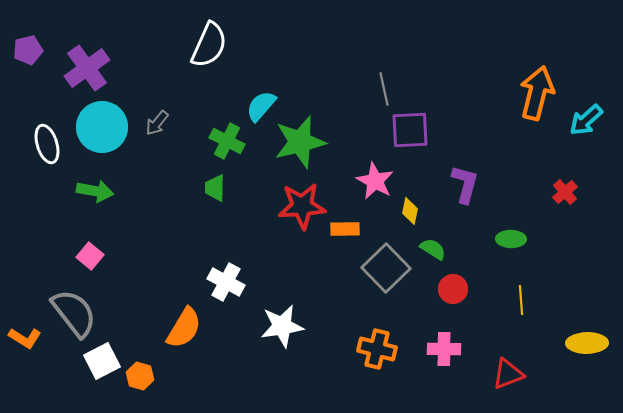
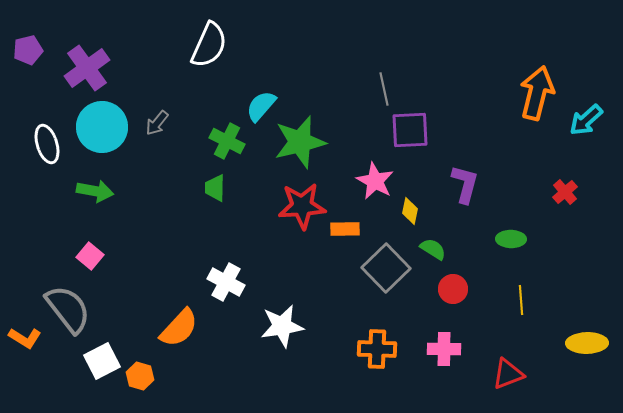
gray semicircle: moved 6 px left, 4 px up
orange semicircle: moved 5 px left; rotated 12 degrees clockwise
orange cross: rotated 12 degrees counterclockwise
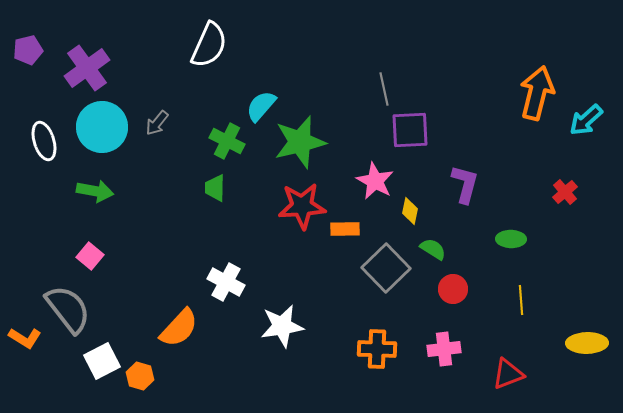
white ellipse: moved 3 px left, 3 px up
pink cross: rotated 8 degrees counterclockwise
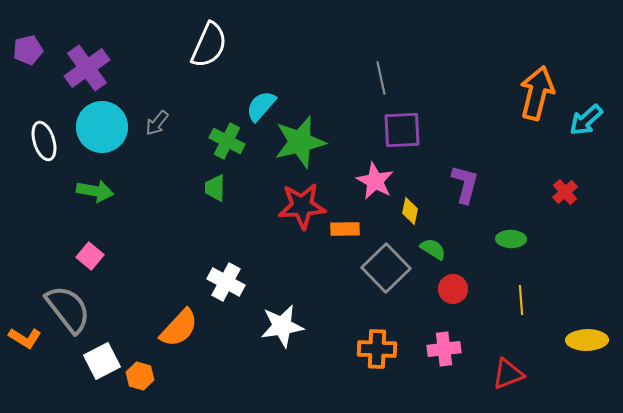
gray line: moved 3 px left, 11 px up
purple square: moved 8 px left
yellow ellipse: moved 3 px up
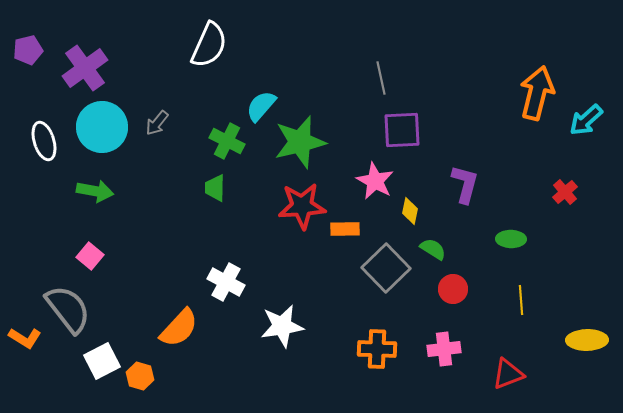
purple cross: moved 2 px left
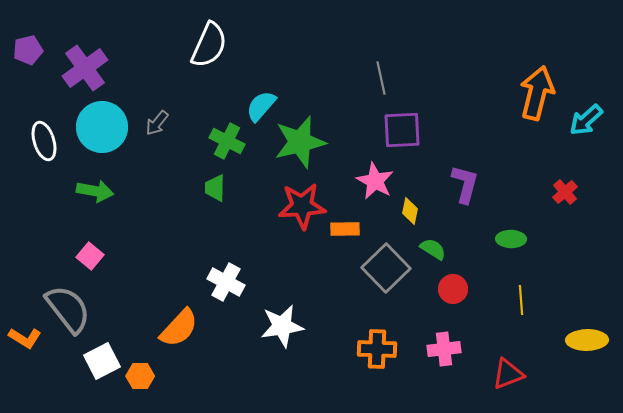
orange hexagon: rotated 16 degrees counterclockwise
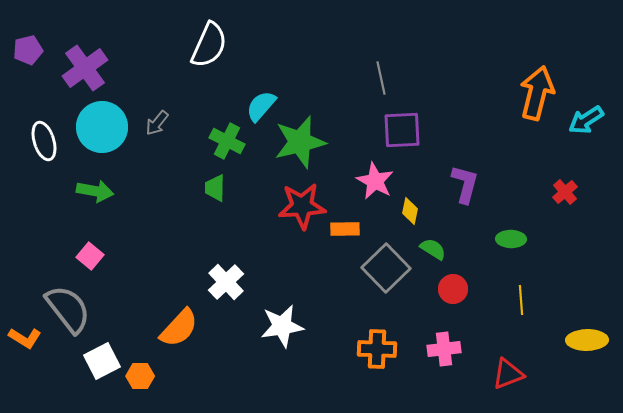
cyan arrow: rotated 9 degrees clockwise
white cross: rotated 18 degrees clockwise
